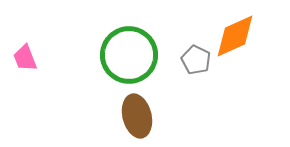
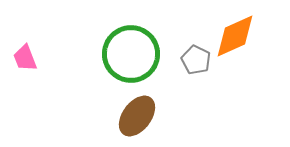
green circle: moved 2 px right, 1 px up
brown ellipse: rotated 51 degrees clockwise
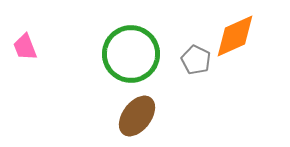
pink trapezoid: moved 11 px up
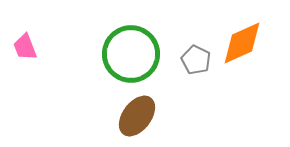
orange diamond: moved 7 px right, 7 px down
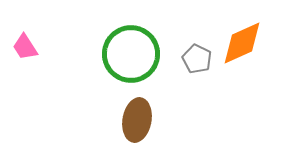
pink trapezoid: rotated 12 degrees counterclockwise
gray pentagon: moved 1 px right, 1 px up
brown ellipse: moved 4 px down; rotated 27 degrees counterclockwise
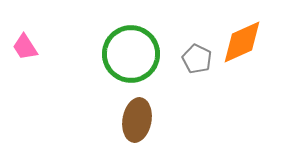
orange diamond: moved 1 px up
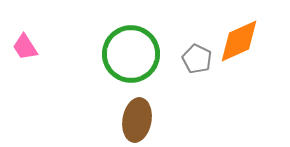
orange diamond: moved 3 px left, 1 px up
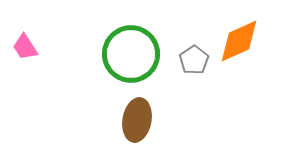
gray pentagon: moved 3 px left, 1 px down; rotated 12 degrees clockwise
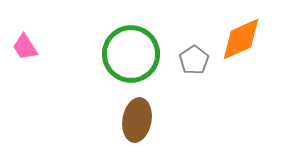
orange diamond: moved 2 px right, 2 px up
